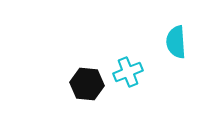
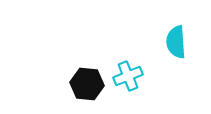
cyan cross: moved 4 px down
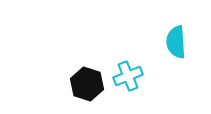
black hexagon: rotated 12 degrees clockwise
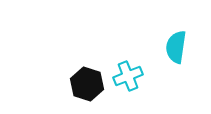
cyan semicircle: moved 5 px down; rotated 12 degrees clockwise
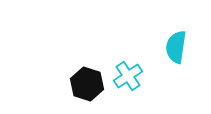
cyan cross: rotated 12 degrees counterclockwise
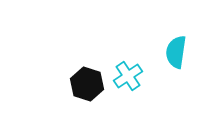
cyan semicircle: moved 5 px down
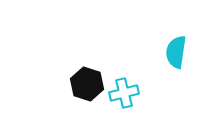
cyan cross: moved 4 px left, 17 px down; rotated 20 degrees clockwise
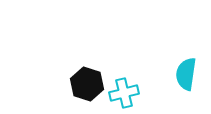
cyan semicircle: moved 10 px right, 22 px down
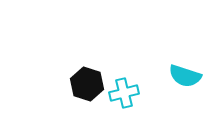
cyan semicircle: moved 1 px left, 2 px down; rotated 80 degrees counterclockwise
